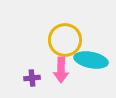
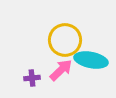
pink arrow: rotated 135 degrees counterclockwise
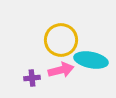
yellow circle: moved 4 px left
pink arrow: rotated 30 degrees clockwise
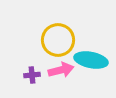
yellow circle: moved 3 px left
purple cross: moved 3 px up
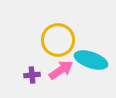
cyan ellipse: rotated 8 degrees clockwise
pink arrow: rotated 20 degrees counterclockwise
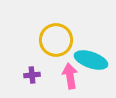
yellow circle: moved 2 px left
pink arrow: moved 9 px right, 6 px down; rotated 65 degrees counterclockwise
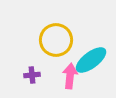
cyan ellipse: rotated 56 degrees counterclockwise
pink arrow: rotated 15 degrees clockwise
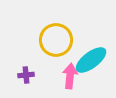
purple cross: moved 6 px left
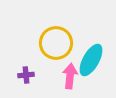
yellow circle: moved 3 px down
cyan ellipse: rotated 24 degrees counterclockwise
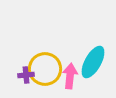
yellow circle: moved 11 px left, 26 px down
cyan ellipse: moved 2 px right, 2 px down
